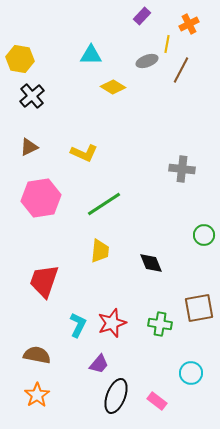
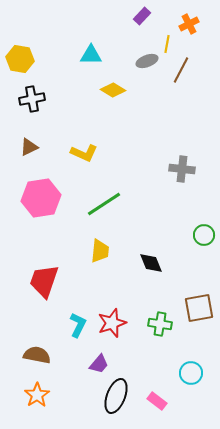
yellow diamond: moved 3 px down
black cross: moved 3 px down; rotated 30 degrees clockwise
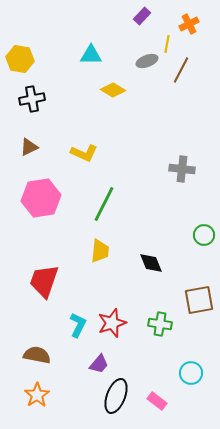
green line: rotated 30 degrees counterclockwise
brown square: moved 8 px up
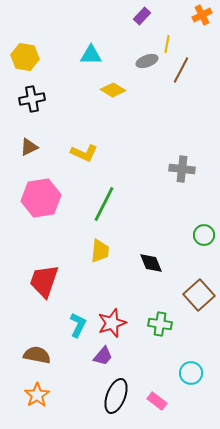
orange cross: moved 13 px right, 9 px up
yellow hexagon: moved 5 px right, 2 px up
brown square: moved 5 px up; rotated 32 degrees counterclockwise
purple trapezoid: moved 4 px right, 8 px up
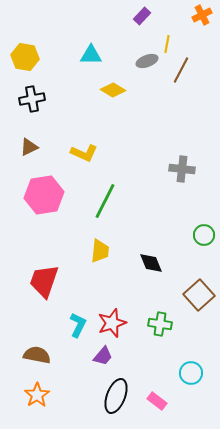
pink hexagon: moved 3 px right, 3 px up
green line: moved 1 px right, 3 px up
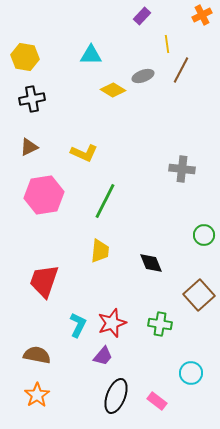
yellow line: rotated 18 degrees counterclockwise
gray ellipse: moved 4 px left, 15 px down
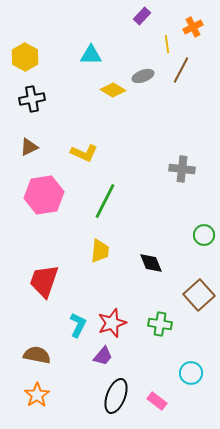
orange cross: moved 9 px left, 12 px down
yellow hexagon: rotated 20 degrees clockwise
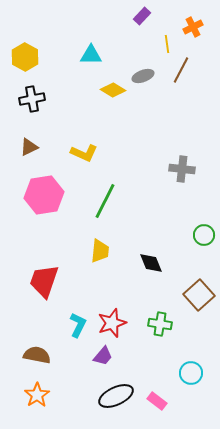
black ellipse: rotated 44 degrees clockwise
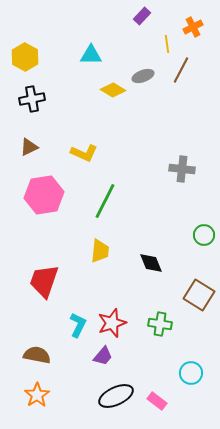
brown square: rotated 16 degrees counterclockwise
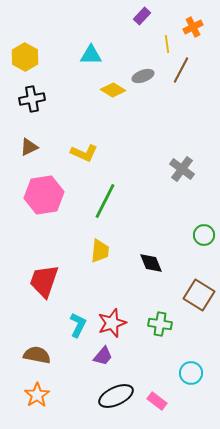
gray cross: rotated 30 degrees clockwise
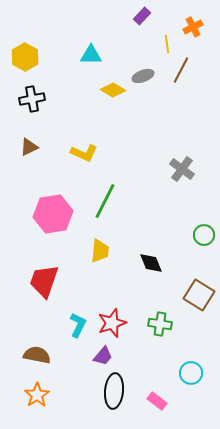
pink hexagon: moved 9 px right, 19 px down
black ellipse: moved 2 px left, 5 px up; rotated 60 degrees counterclockwise
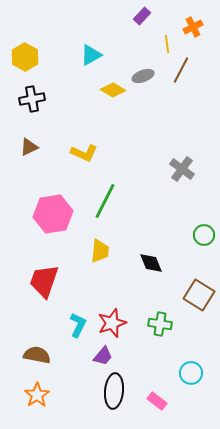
cyan triangle: rotated 30 degrees counterclockwise
